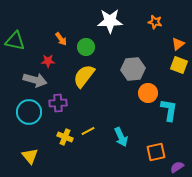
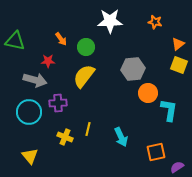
yellow line: moved 2 px up; rotated 48 degrees counterclockwise
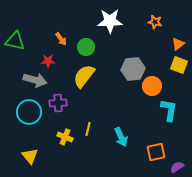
orange circle: moved 4 px right, 7 px up
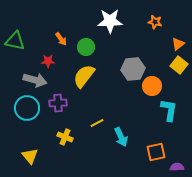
yellow square: rotated 18 degrees clockwise
cyan circle: moved 2 px left, 4 px up
yellow line: moved 9 px right, 6 px up; rotated 48 degrees clockwise
purple semicircle: rotated 32 degrees clockwise
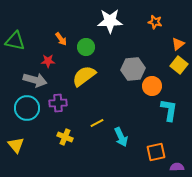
yellow semicircle: rotated 15 degrees clockwise
yellow triangle: moved 14 px left, 11 px up
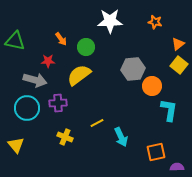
yellow semicircle: moved 5 px left, 1 px up
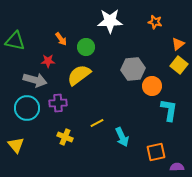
cyan arrow: moved 1 px right
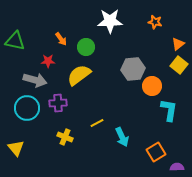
yellow triangle: moved 3 px down
orange square: rotated 18 degrees counterclockwise
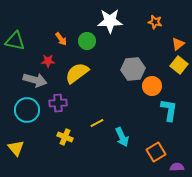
green circle: moved 1 px right, 6 px up
yellow semicircle: moved 2 px left, 2 px up
cyan circle: moved 2 px down
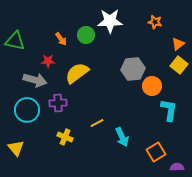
green circle: moved 1 px left, 6 px up
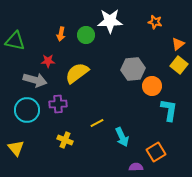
orange arrow: moved 5 px up; rotated 48 degrees clockwise
purple cross: moved 1 px down
yellow cross: moved 3 px down
purple semicircle: moved 41 px left
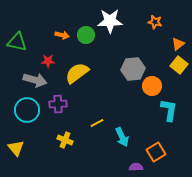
orange arrow: moved 1 px right, 1 px down; rotated 88 degrees counterclockwise
green triangle: moved 2 px right, 1 px down
